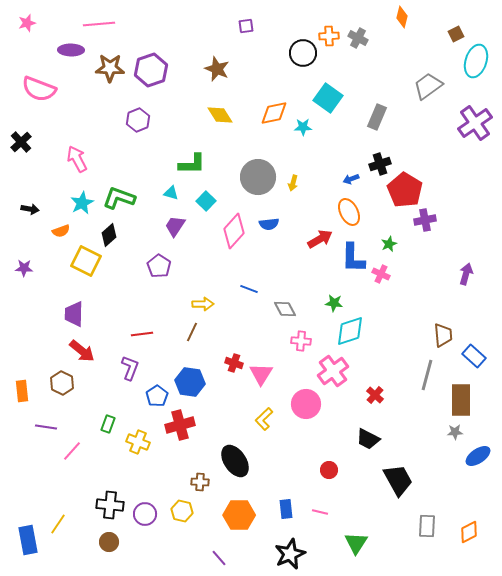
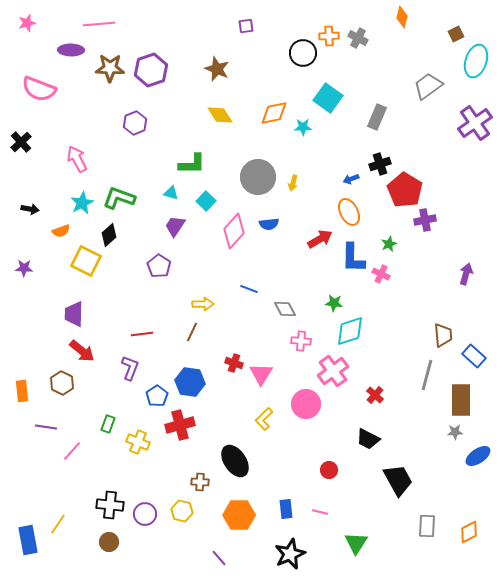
purple hexagon at (138, 120): moved 3 px left, 3 px down
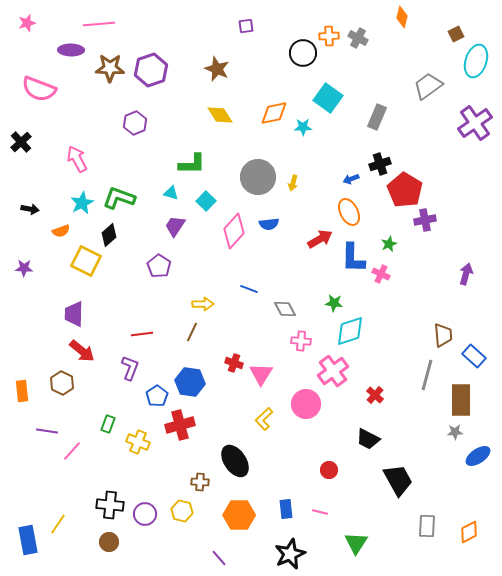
purple line at (46, 427): moved 1 px right, 4 px down
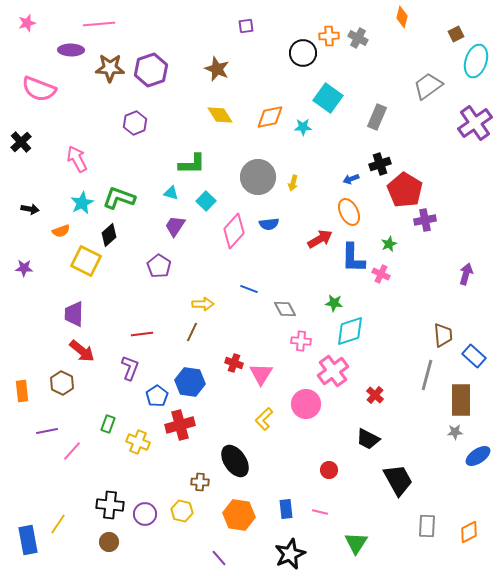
orange diamond at (274, 113): moved 4 px left, 4 px down
purple line at (47, 431): rotated 20 degrees counterclockwise
orange hexagon at (239, 515): rotated 8 degrees clockwise
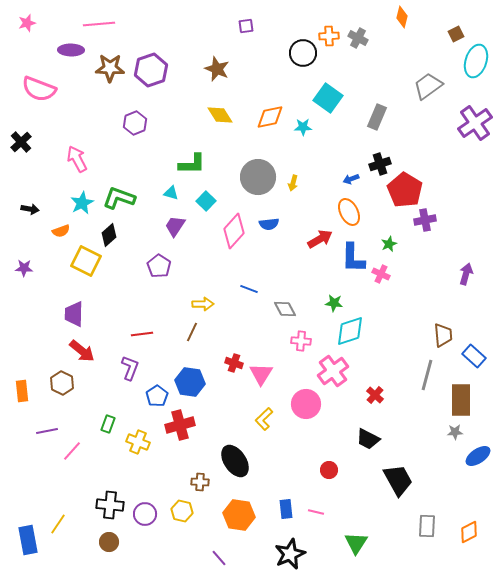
pink line at (320, 512): moved 4 px left
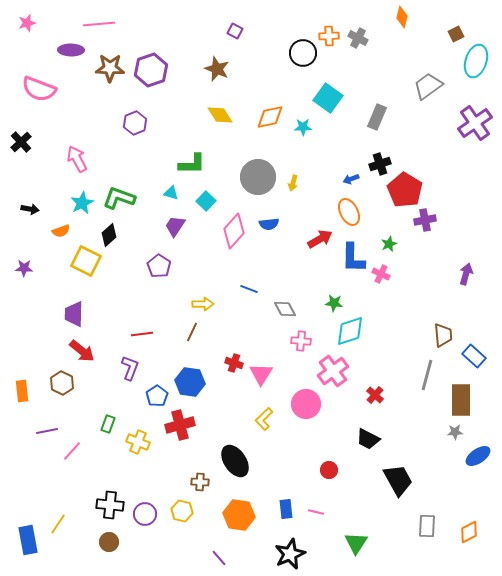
purple square at (246, 26): moved 11 px left, 5 px down; rotated 35 degrees clockwise
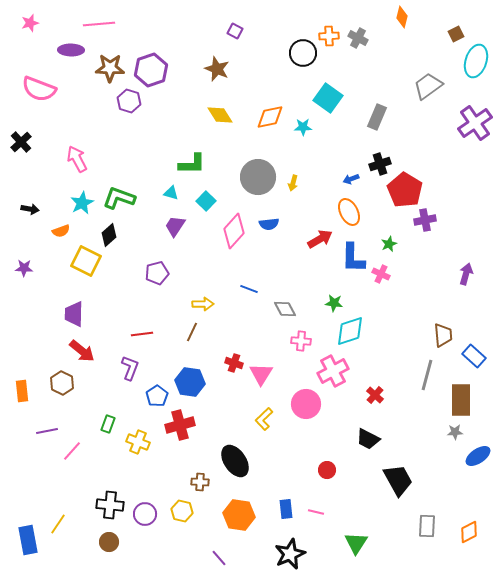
pink star at (27, 23): moved 3 px right
purple hexagon at (135, 123): moved 6 px left, 22 px up; rotated 20 degrees counterclockwise
purple pentagon at (159, 266): moved 2 px left, 7 px down; rotated 25 degrees clockwise
pink cross at (333, 371): rotated 8 degrees clockwise
red circle at (329, 470): moved 2 px left
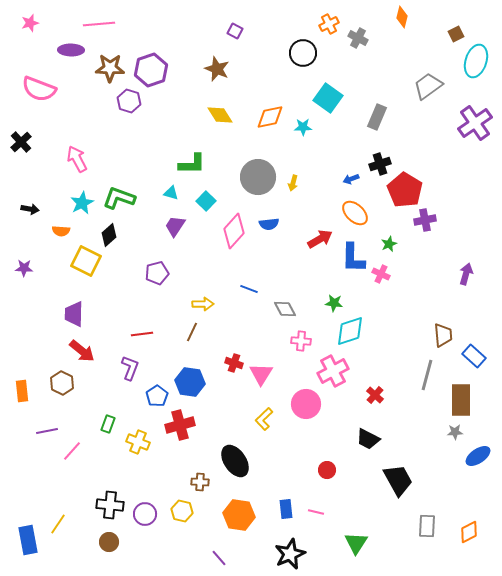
orange cross at (329, 36): moved 12 px up; rotated 24 degrees counterclockwise
orange ellipse at (349, 212): moved 6 px right, 1 px down; rotated 20 degrees counterclockwise
orange semicircle at (61, 231): rotated 24 degrees clockwise
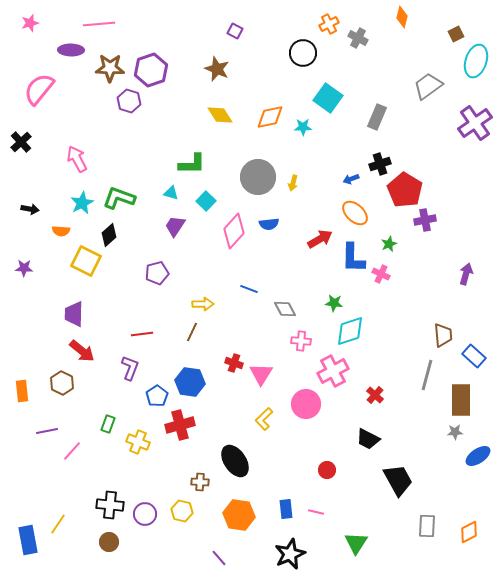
pink semicircle at (39, 89): rotated 108 degrees clockwise
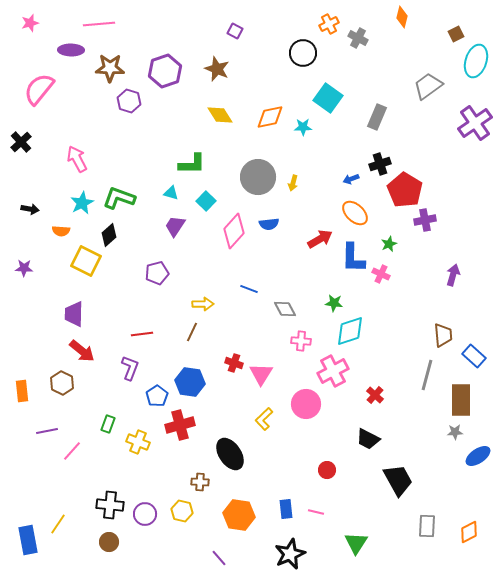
purple hexagon at (151, 70): moved 14 px right, 1 px down
purple arrow at (466, 274): moved 13 px left, 1 px down
black ellipse at (235, 461): moved 5 px left, 7 px up
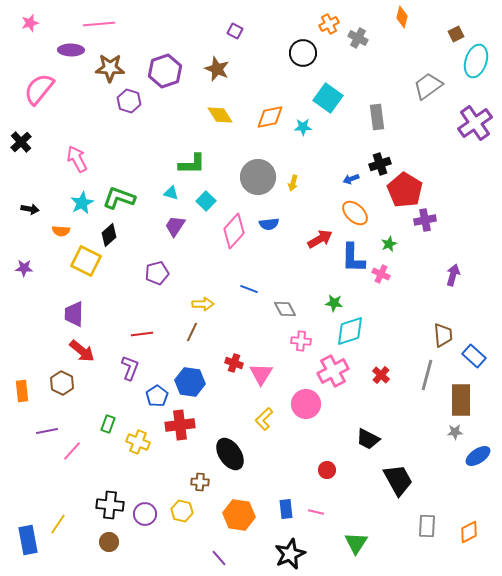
gray rectangle at (377, 117): rotated 30 degrees counterclockwise
red cross at (375, 395): moved 6 px right, 20 px up
red cross at (180, 425): rotated 8 degrees clockwise
